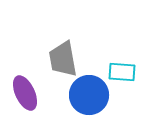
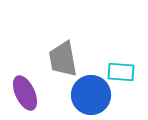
cyan rectangle: moved 1 px left
blue circle: moved 2 px right
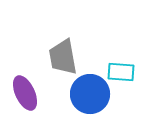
gray trapezoid: moved 2 px up
blue circle: moved 1 px left, 1 px up
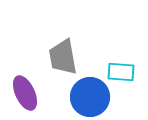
blue circle: moved 3 px down
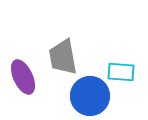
purple ellipse: moved 2 px left, 16 px up
blue circle: moved 1 px up
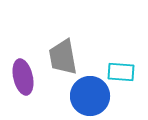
purple ellipse: rotated 12 degrees clockwise
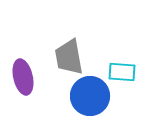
gray trapezoid: moved 6 px right
cyan rectangle: moved 1 px right
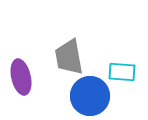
purple ellipse: moved 2 px left
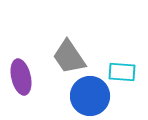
gray trapezoid: rotated 24 degrees counterclockwise
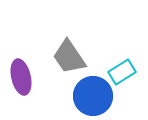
cyan rectangle: rotated 36 degrees counterclockwise
blue circle: moved 3 px right
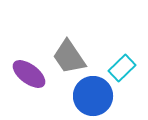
cyan rectangle: moved 4 px up; rotated 12 degrees counterclockwise
purple ellipse: moved 8 px right, 3 px up; rotated 40 degrees counterclockwise
